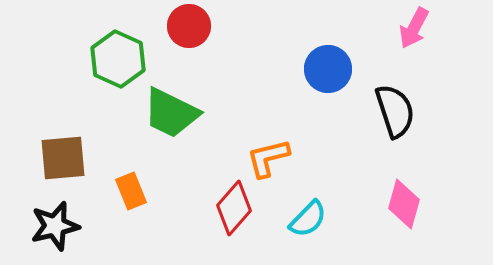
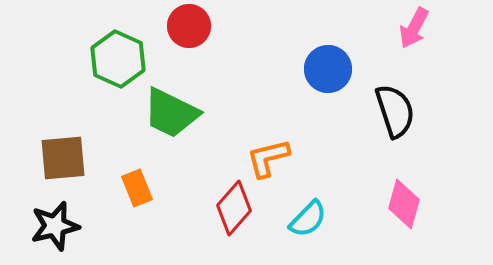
orange rectangle: moved 6 px right, 3 px up
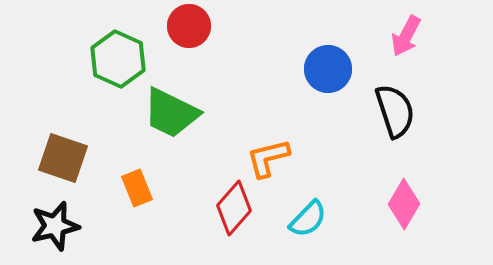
pink arrow: moved 8 px left, 8 px down
brown square: rotated 24 degrees clockwise
pink diamond: rotated 15 degrees clockwise
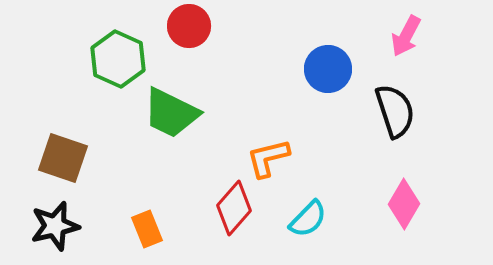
orange rectangle: moved 10 px right, 41 px down
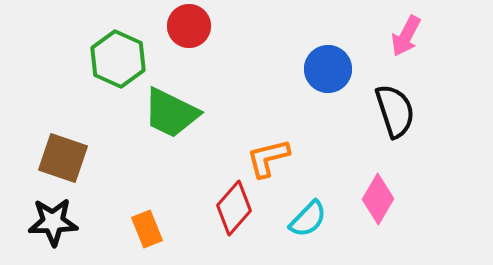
pink diamond: moved 26 px left, 5 px up
black star: moved 2 px left, 4 px up; rotated 12 degrees clockwise
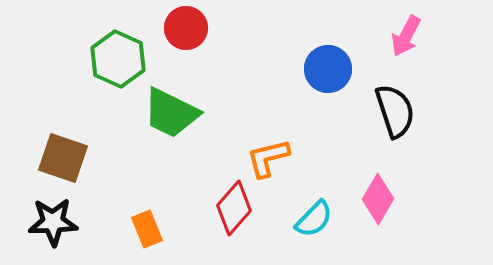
red circle: moved 3 px left, 2 px down
cyan semicircle: moved 6 px right
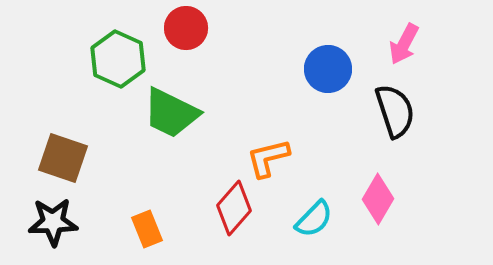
pink arrow: moved 2 px left, 8 px down
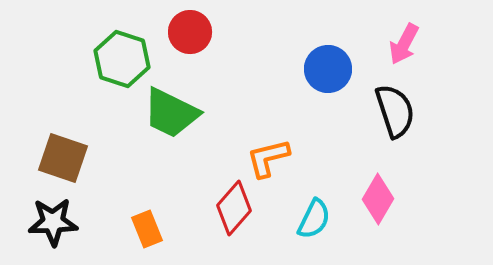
red circle: moved 4 px right, 4 px down
green hexagon: moved 4 px right; rotated 6 degrees counterclockwise
cyan semicircle: rotated 18 degrees counterclockwise
